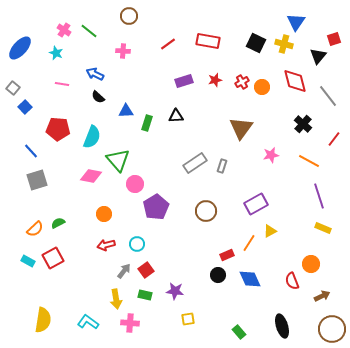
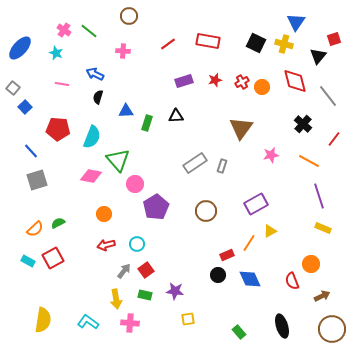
black semicircle at (98, 97): rotated 64 degrees clockwise
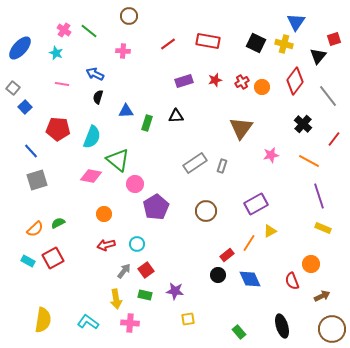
red diamond at (295, 81): rotated 52 degrees clockwise
green triangle at (118, 160): rotated 10 degrees counterclockwise
red rectangle at (227, 255): rotated 16 degrees counterclockwise
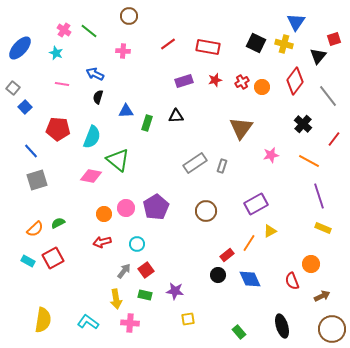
red rectangle at (208, 41): moved 6 px down
pink circle at (135, 184): moved 9 px left, 24 px down
red arrow at (106, 245): moved 4 px left, 3 px up
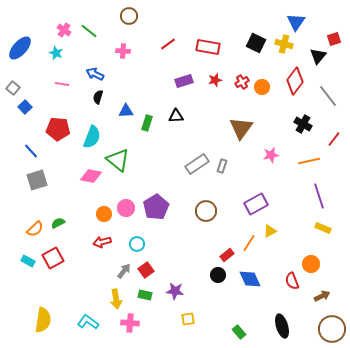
black cross at (303, 124): rotated 12 degrees counterclockwise
orange line at (309, 161): rotated 40 degrees counterclockwise
gray rectangle at (195, 163): moved 2 px right, 1 px down
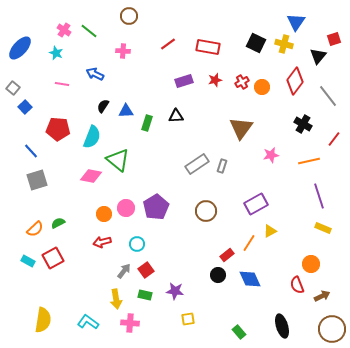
black semicircle at (98, 97): moved 5 px right, 9 px down; rotated 16 degrees clockwise
red semicircle at (292, 281): moved 5 px right, 4 px down
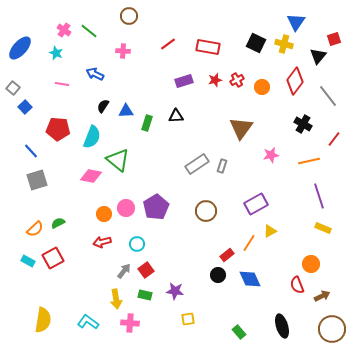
red cross at (242, 82): moved 5 px left, 2 px up
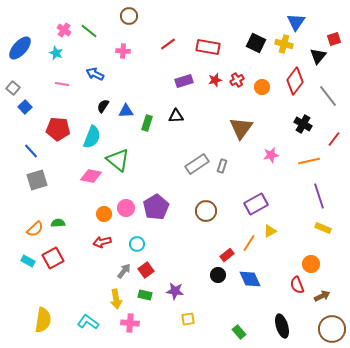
green semicircle at (58, 223): rotated 24 degrees clockwise
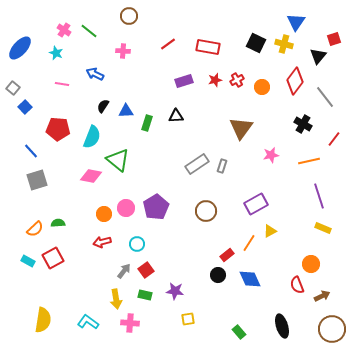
gray line at (328, 96): moved 3 px left, 1 px down
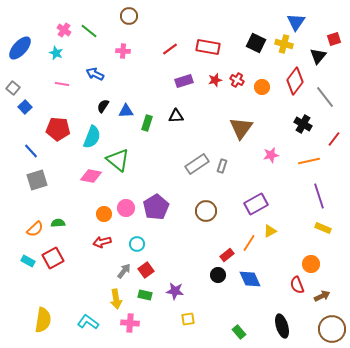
red line at (168, 44): moved 2 px right, 5 px down
red cross at (237, 80): rotated 32 degrees counterclockwise
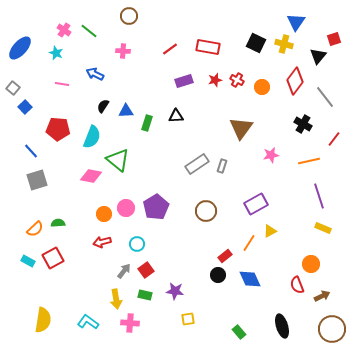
red rectangle at (227, 255): moved 2 px left, 1 px down
